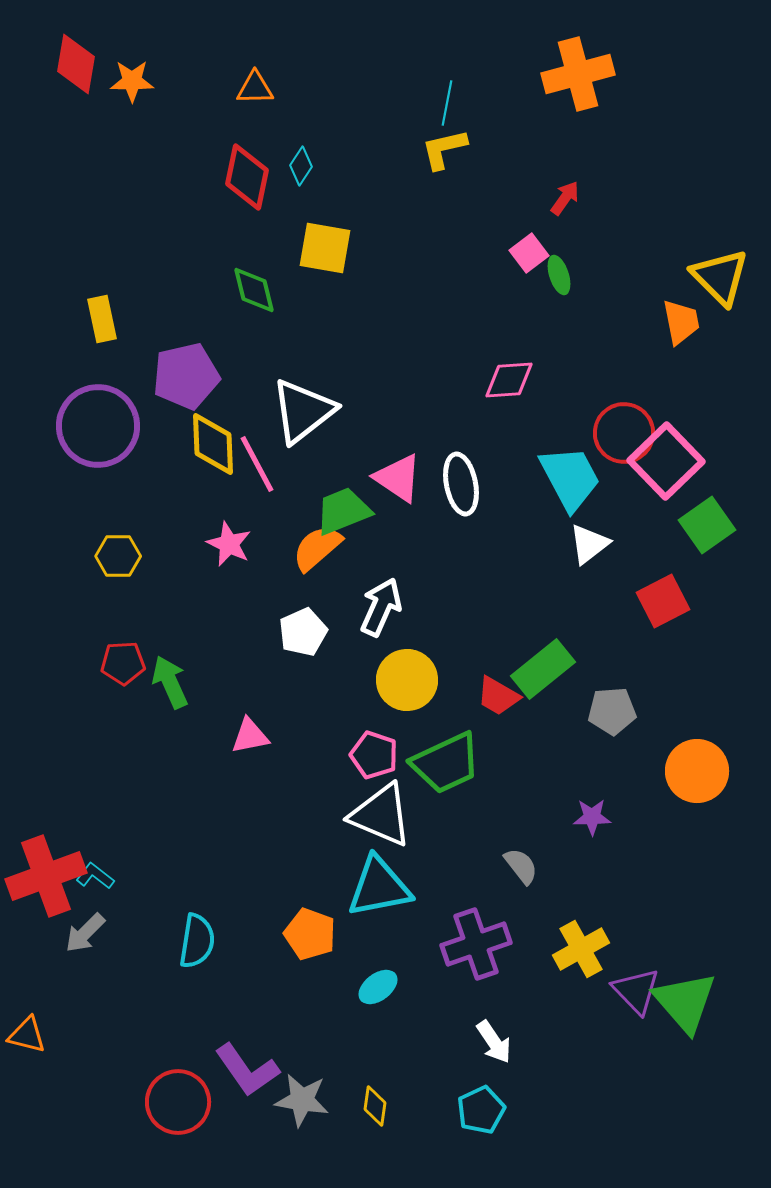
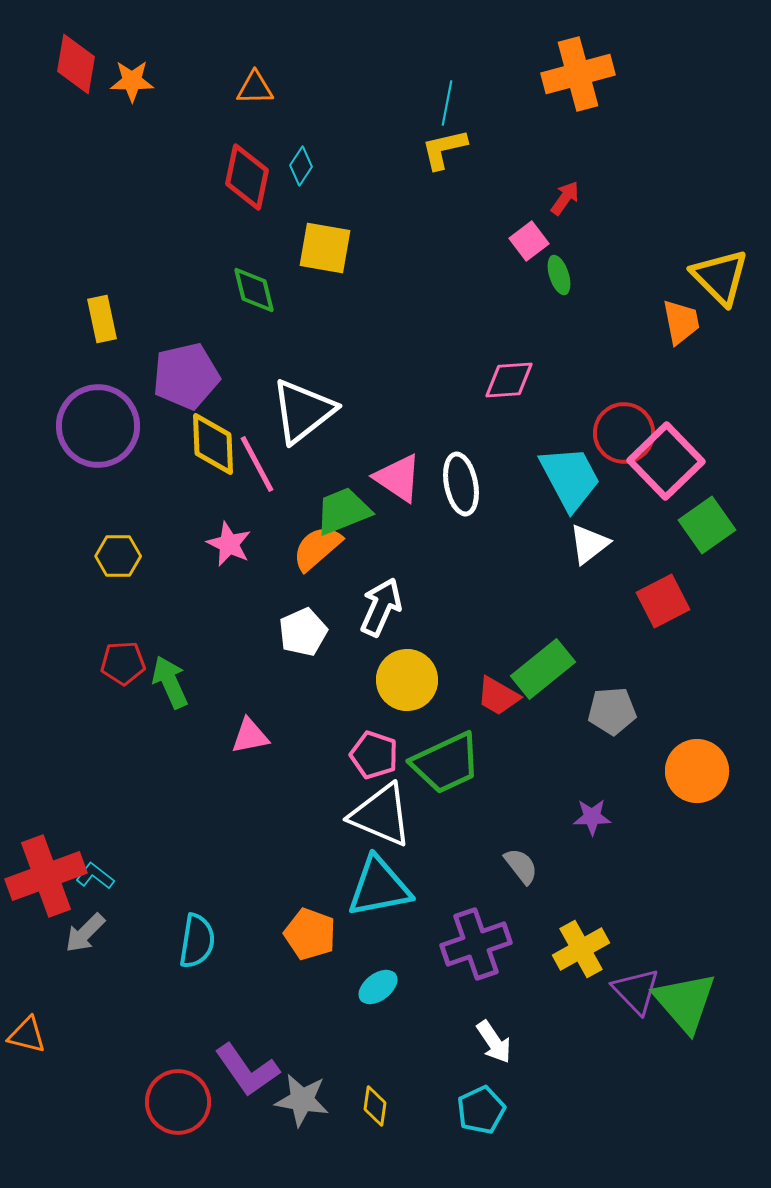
pink square at (529, 253): moved 12 px up
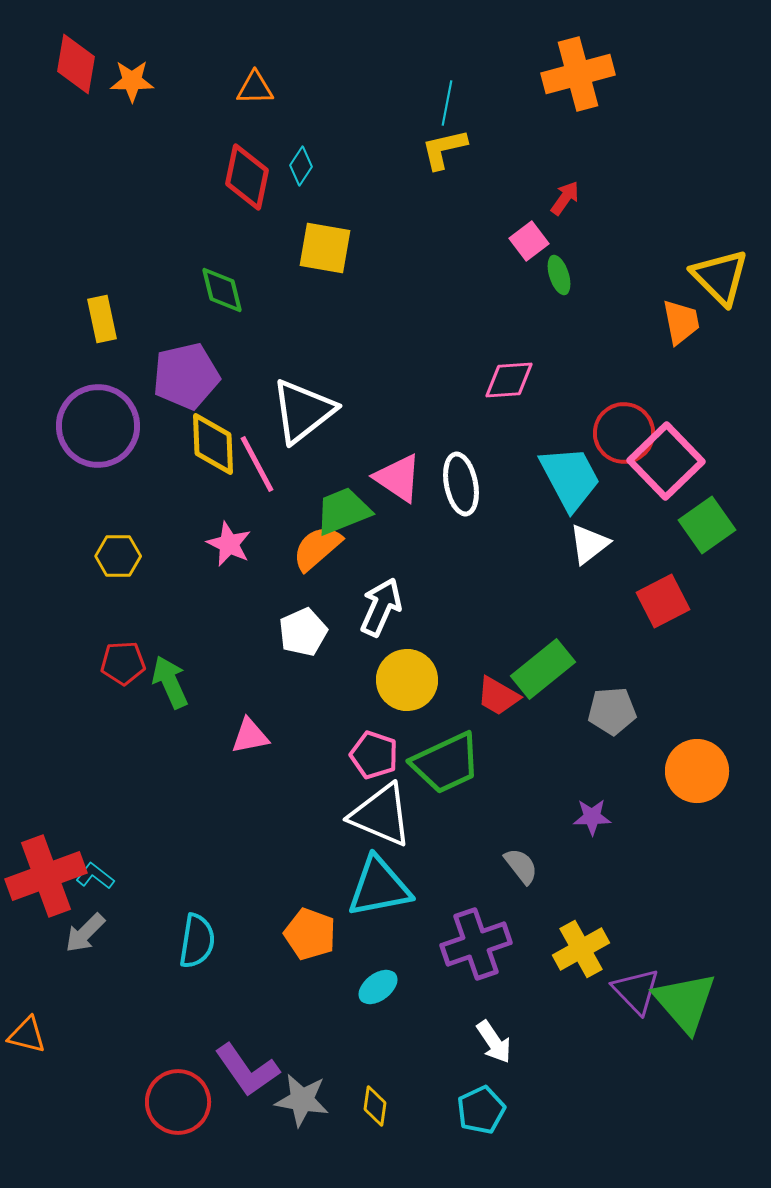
green diamond at (254, 290): moved 32 px left
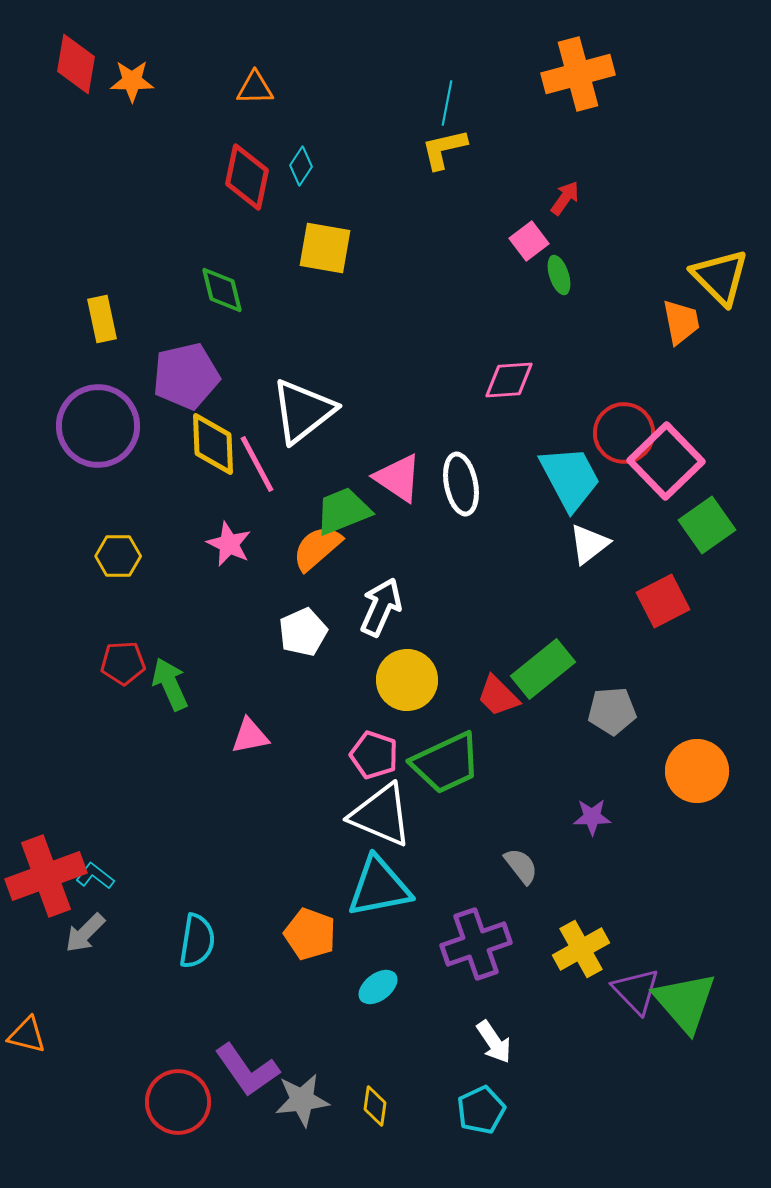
green arrow at (170, 682): moved 2 px down
red trapezoid at (498, 696): rotated 15 degrees clockwise
gray star at (302, 1100): rotated 16 degrees counterclockwise
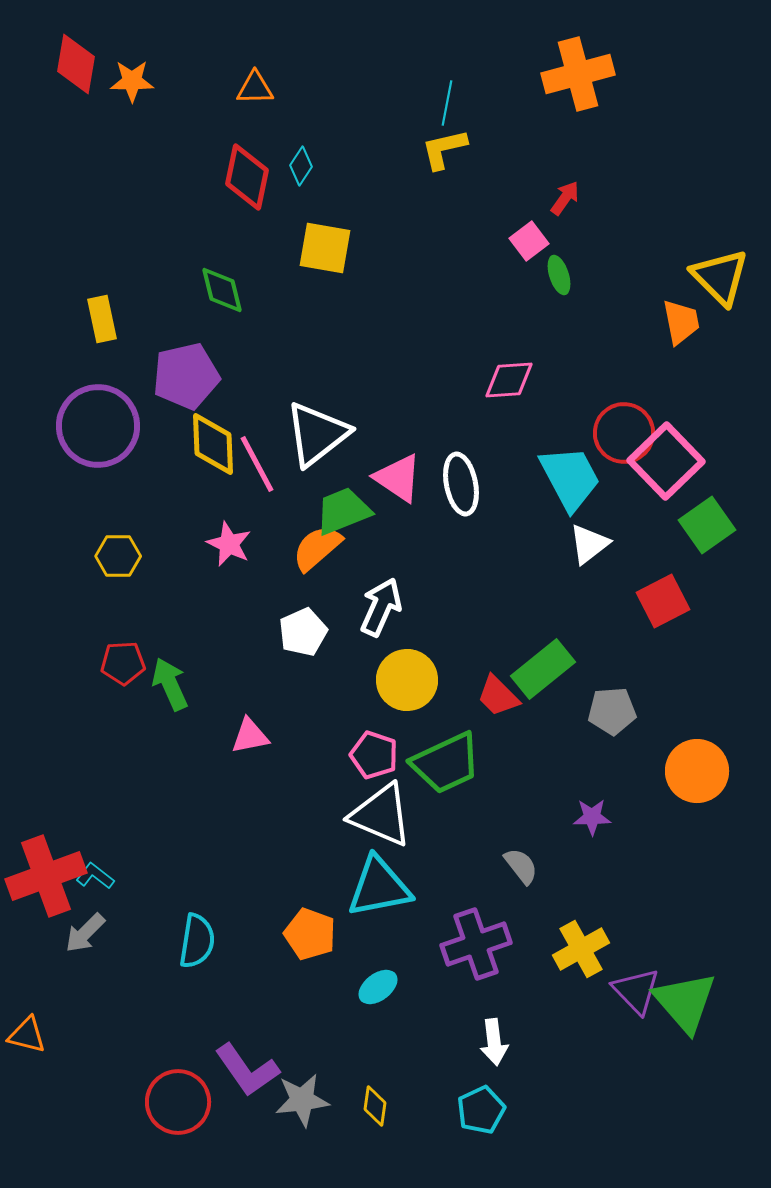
white triangle at (303, 411): moved 14 px right, 23 px down
white arrow at (494, 1042): rotated 27 degrees clockwise
